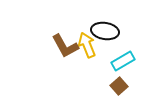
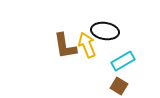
brown L-shape: rotated 20 degrees clockwise
brown square: rotated 18 degrees counterclockwise
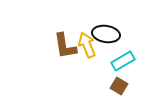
black ellipse: moved 1 px right, 3 px down
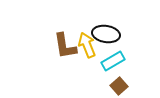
cyan rectangle: moved 10 px left
brown square: rotated 18 degrees clockwise
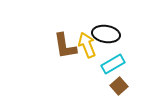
cyan rectangle: moved 3 px down
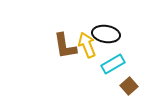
brown square: moved 10 px right
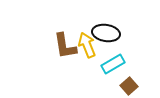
black ellipse: moved 1 px up
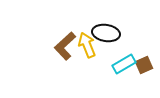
brown L-shape: rotated 56 degrees clockwise
cyan rectangle: moved 11 px right
brown square: moved 15 px right, 21 px up; rotated 18 degrees clockwise
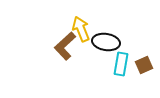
black ellipse: moved 9 px down
yellow arrow: moved 6 px left, 16 px up
cyan rectangle: moved 3 px left; rotated 50 degrees counterclockwise
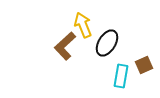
yellow arrow: moved 2 px right, 4 px up
black ellipse: moved 1 px right, 1 px down; rotated 68 degrees counterclockwise
cyan rectangle: moved 12 px down
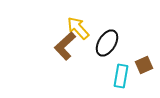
yellow arrow: moved 5 px left, 3 px down; rotated 20 degrees counterclockwise
